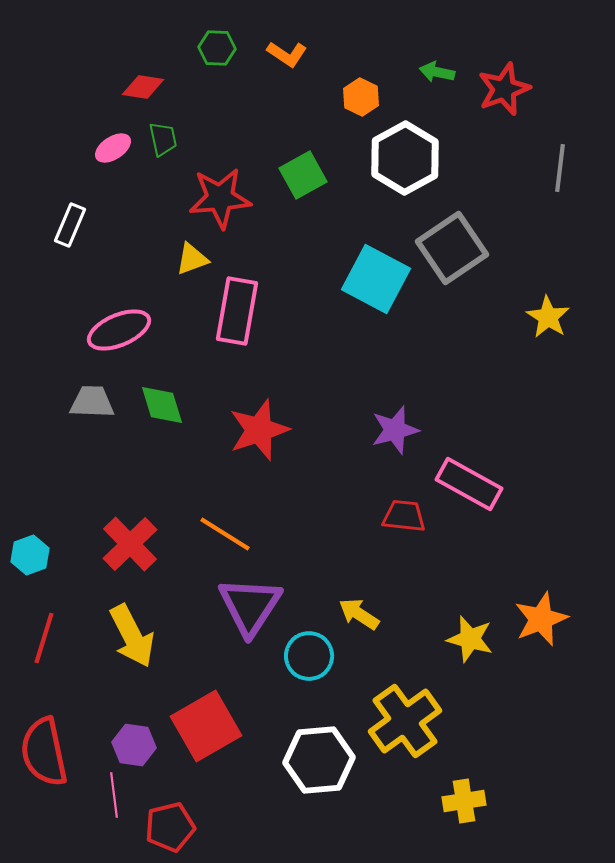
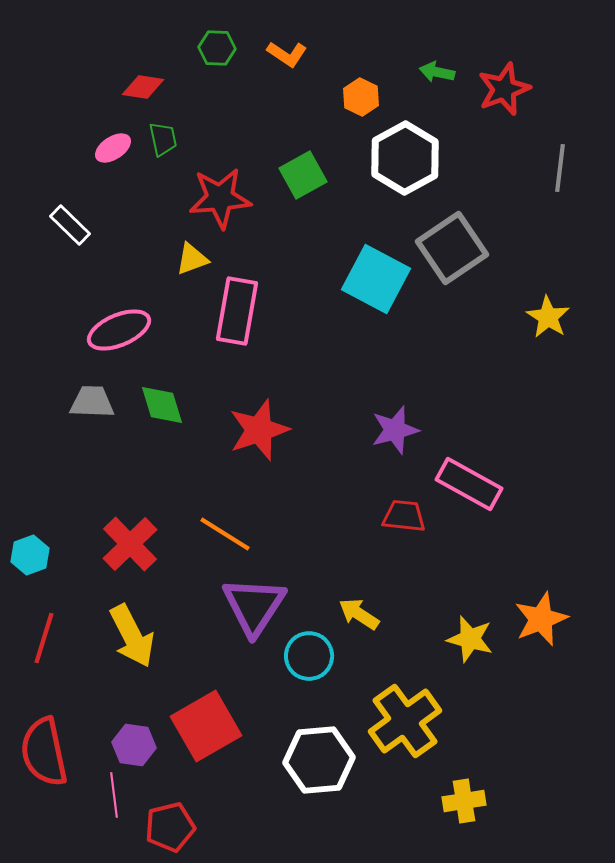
white rectangle at (70, 225): rotated 69 degrees counterclockwise
purple triangle at (250, 606): moved 4 px right
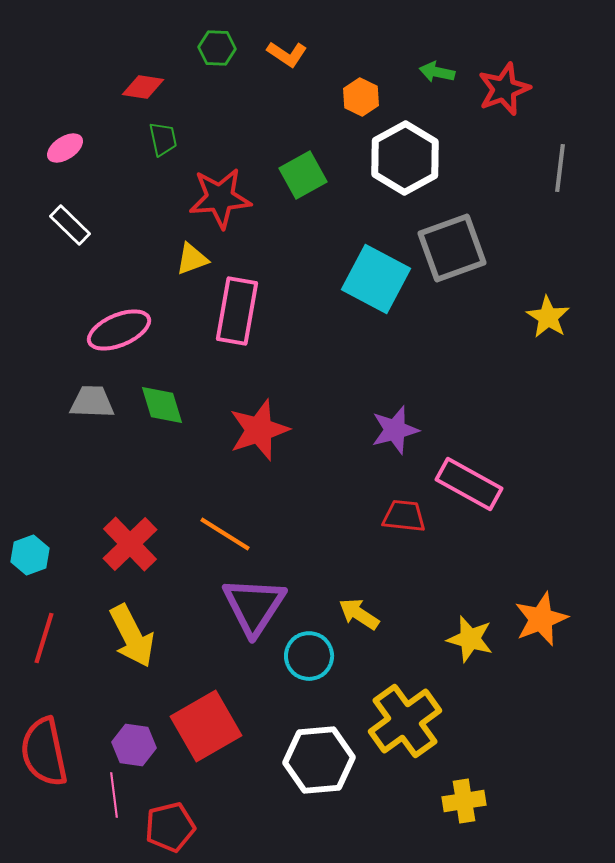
pink ellipse at (113, 148): moved 48 px left
gray square at (452, 248): rotated 14 degrees clockwise
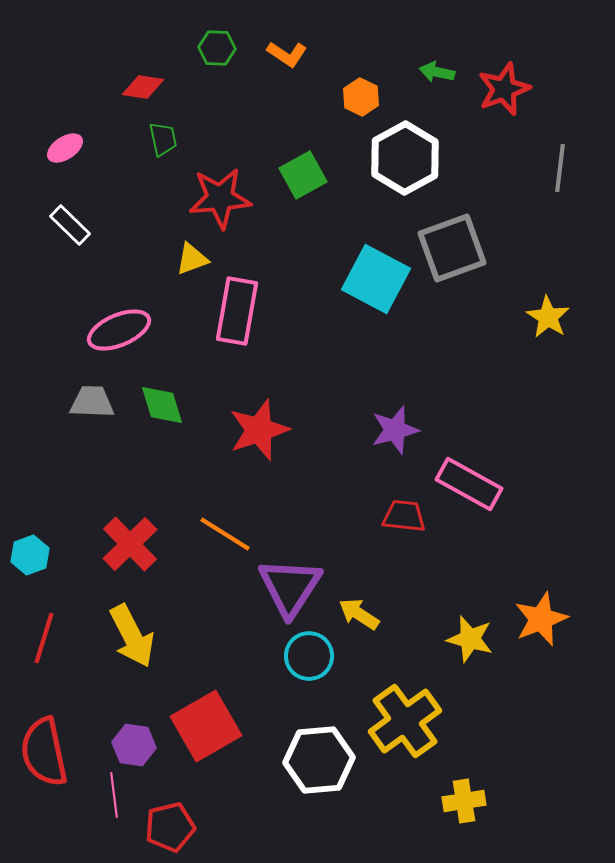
purple triangle at (254, 606): moved 36 px right, 19 px up
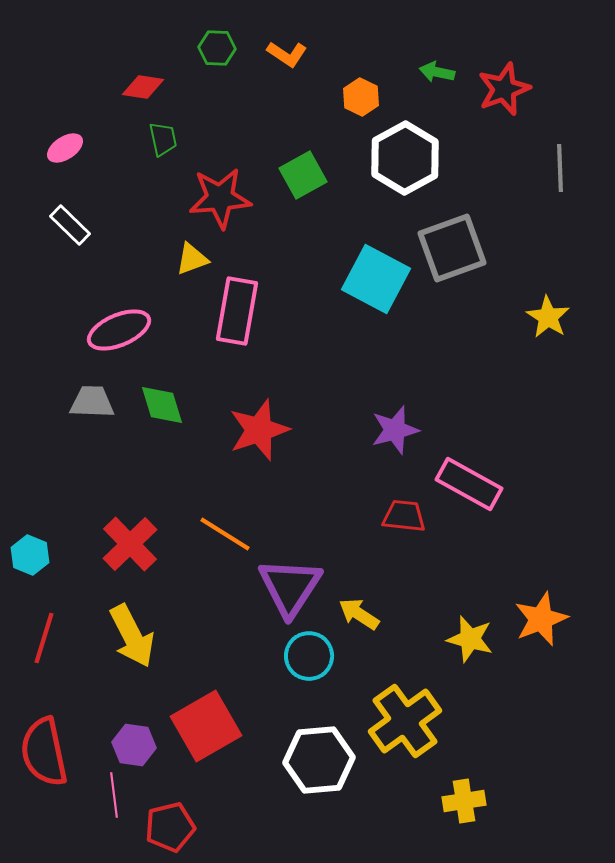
gray line at (560, 168): rotated 9 degrees counterclockwise
cyan hexagon at (30, 555): rotated 18 degrees counterclockwise
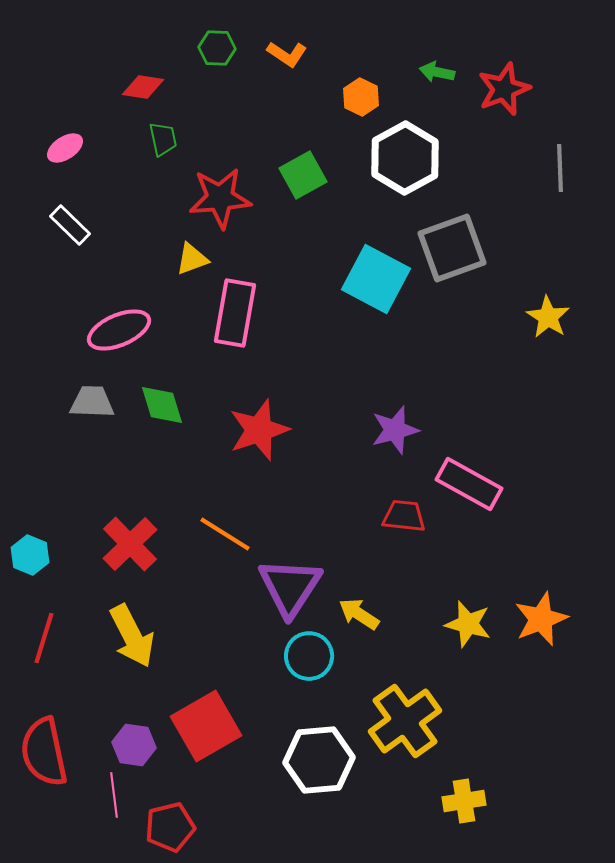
pink rectangle at (237, 311): moved 2 px left, 2 px down
yellow star at (470, 639): moved 2 px left, 15 px up
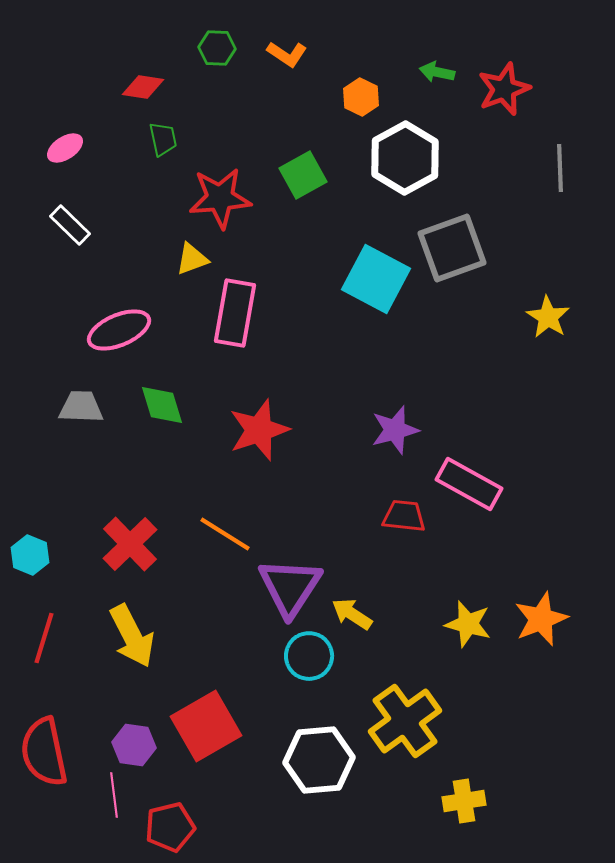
gray trapezoid at (92, 402): moved 11 px left, 5 px down
yellow arrow at (359, 614): moved 7 px left
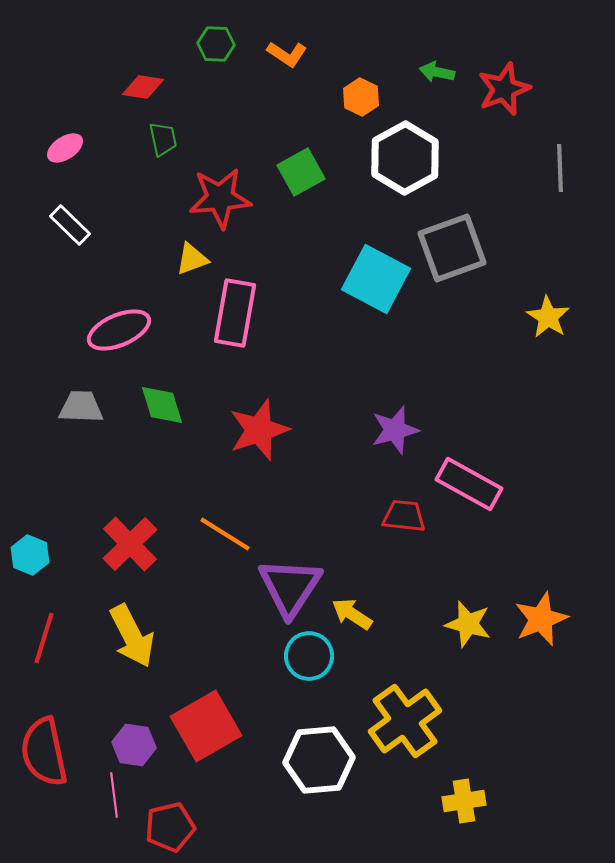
green hexagon at (217, 48): moved 1 px left, 4 px up
green square at (303, 175): moved 2 px left, 3 px up
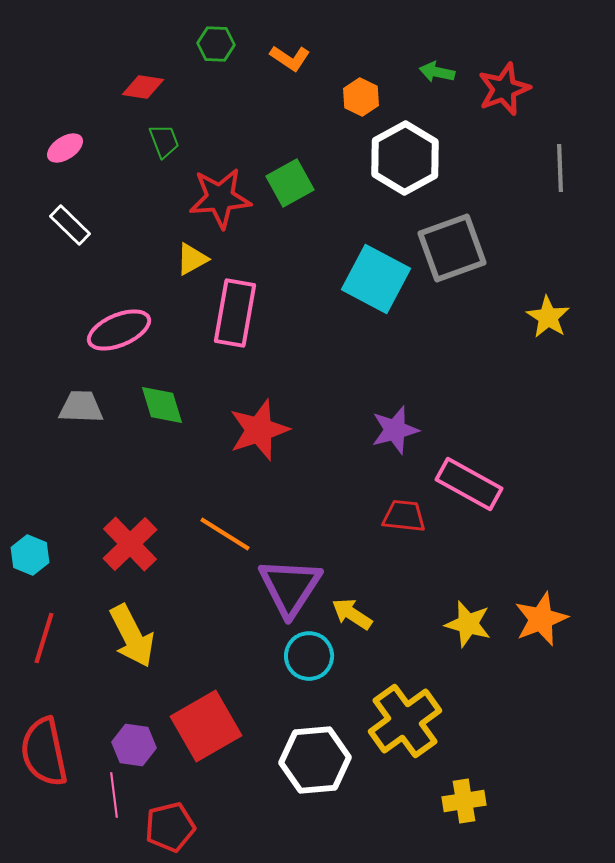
orange L-shape at (287, 54): moved 3 px right, 4 px down
green trapezoid at (163, 139): moved 1 px right, 2 px down; rotated 9 degrees counterclockwise
green square at (301, 172): moved 11 px left, 11 px down
yellow triangle at (192, 259): rotated 9 degrees counterclockwise
white hexagon at (319, 760): moved 4 px left
